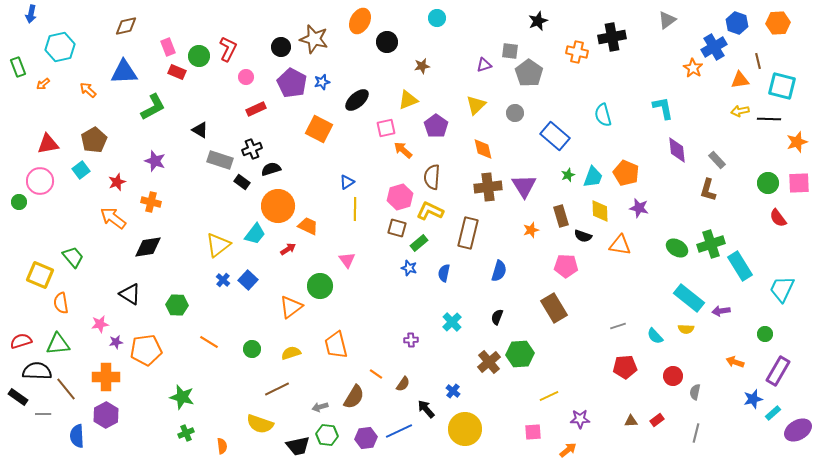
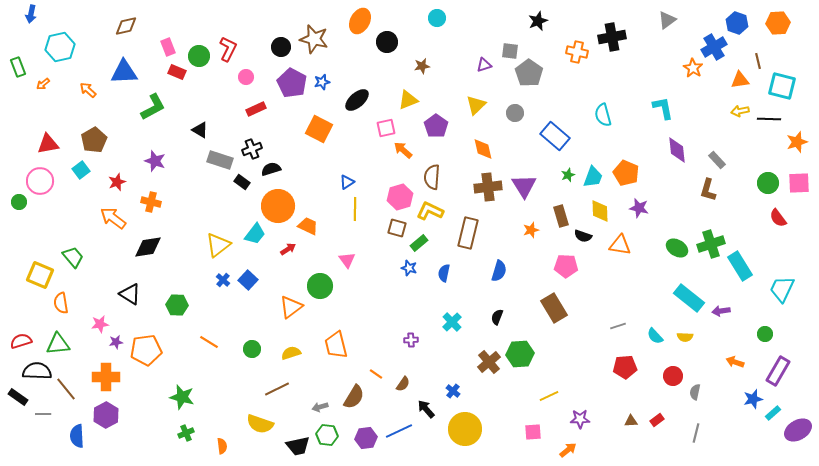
yellow semicircle at (686, 329): moved 1 px left, 8 px down
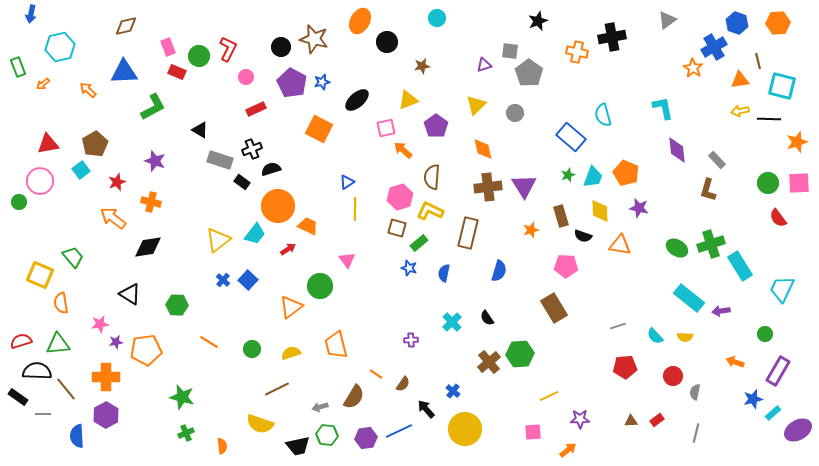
blue rectangle at (555, 136): moved 16 px right, 1 px down
brown pentagon at (94, 140): moved 1 px right, 4 px down
yellow triangle at (218, 245): moved 5 px up
black semicircle at (497, 317): moved 10 px left, 1 px down; rotated 56 degrees counterclockwise
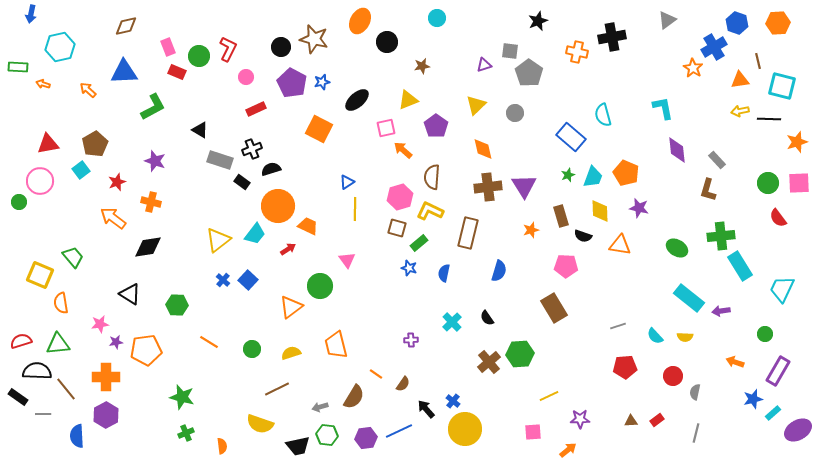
green rectangle at (18, 67): rotated 66 degrees counterclockwise
orange arrow at (43, 84): rotated 56 degrees clockwise
green cross at (711, 244): moved 10 px right, 8 px up; rotated 12 degrees clockwise
blue cross at (453, 391): moved 10 px down
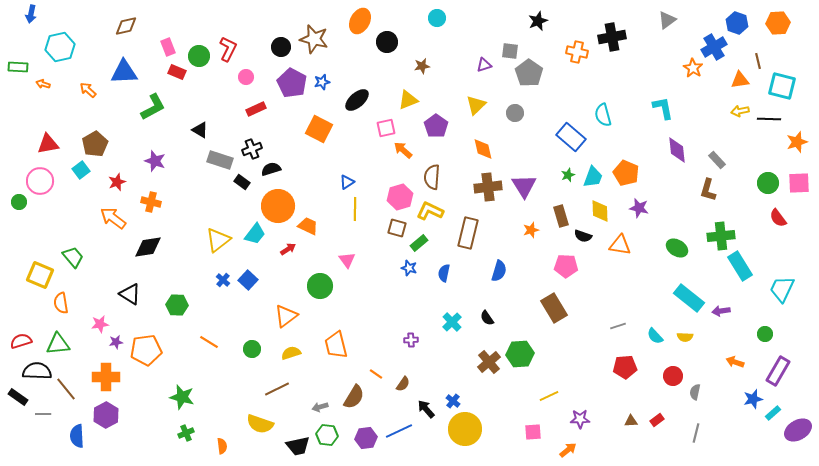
orange triangle at (291, 307): moved 5 px left, 9 px down
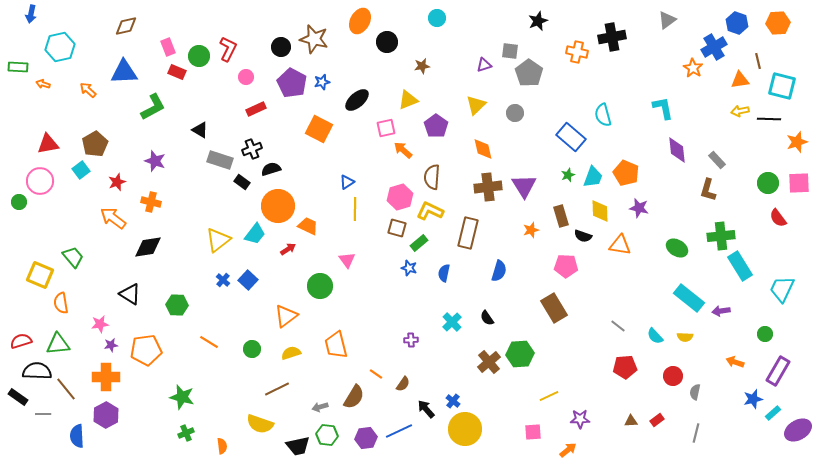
gray line at (618, 326): rotated 56 degrees clockwise
purple star at (116, 342): moved 5 px left, 3 px down
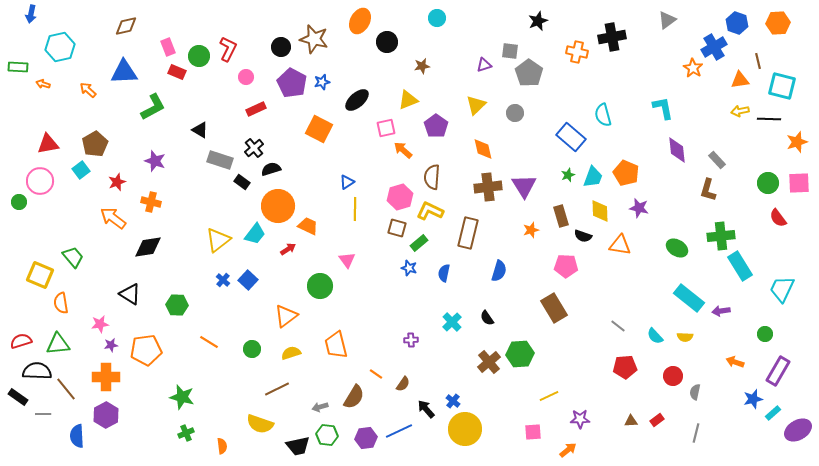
black cross at (252, 149): moved 2 px right, 1 px up; rotated 18 degrees counterclockwise
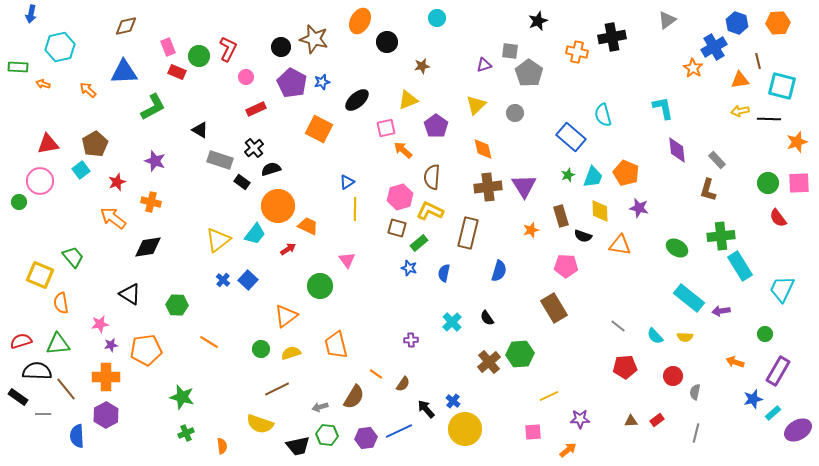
green circle at (252, 349): moved 9 px right
